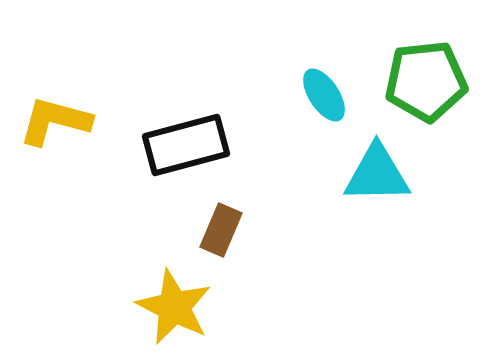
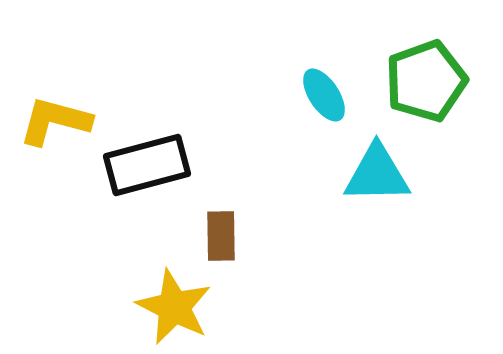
green pentagon: rotated 14 degrees counterclockwise
black rectangle: moved 39 px left, 20 px down
brown rectangle: moved 6 px down; rotated 24 degrees counterclockwise
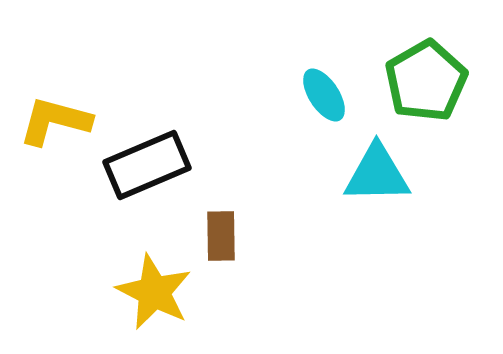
green pentagon: rotated 10 degrees counterclockwise
black rectangle: rotated 8 degrees counterclockwise
yellow star: moved 20 px left, 15 px up
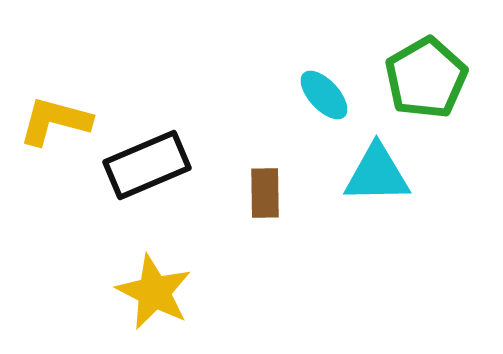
green pentagon: moved 3 px up
cyan ellipse: rotated 10 degrees counterclockwise
brown rectangle: moved 44 px right, 43 px up
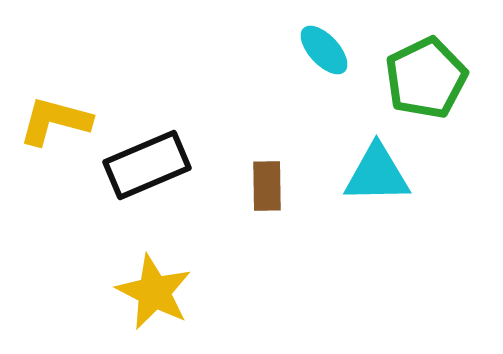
green pentagon: rotated 4 degrees clockwise
cyan ellipse: moved 45 px up
brown rectangle: moved 2 px right, 7 px up
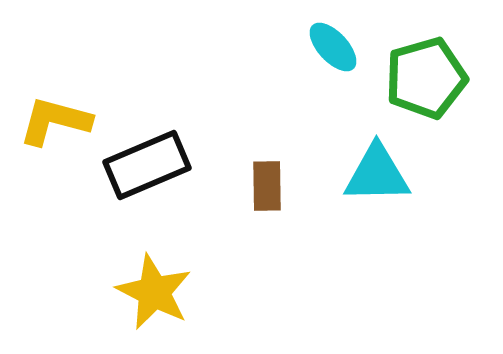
cyan ellipse: moved 9 px right, 3 px up
green pentagon: rotated 10 degrees clockwise
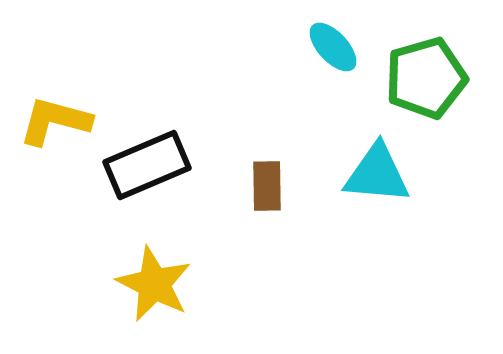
cyan triangle: rotated 6 degrees clockwise
yellow star: moved 8 px up
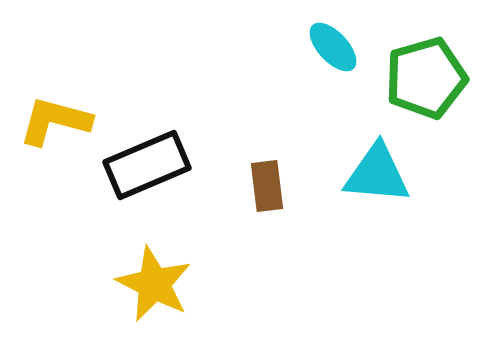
brown rectangle: rotated 6 degrees counterclockwise
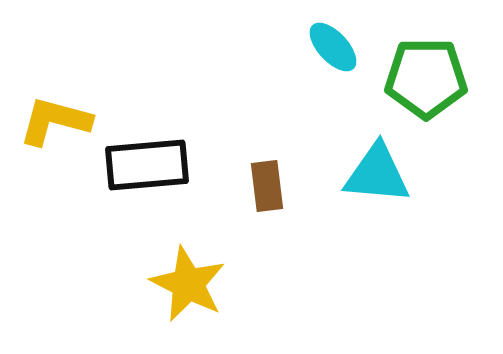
green pentagon: rotated 16 degrees clockwise
black rectangle: rotated 18 degrees clockwise
yellow star: moved 34 px right
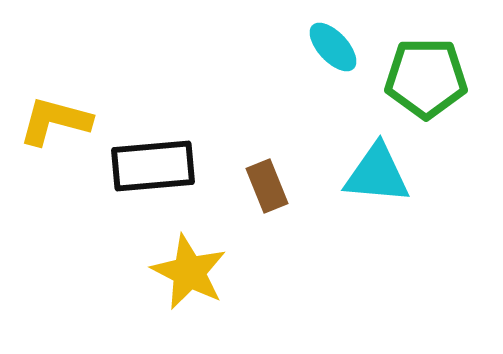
black rectangle: moved 6 px right, 1 px down
brown rectangle: rotated 15 degrees counterclockwise
yellow star: moved 1 px right, 12 px up
